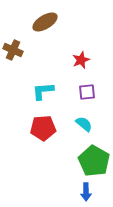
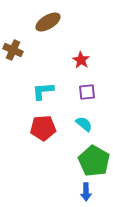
brown ellipse: moved 3 px right
red star: rotated 18 degrees counterclockwise
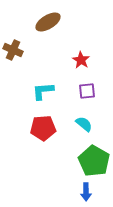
purple square: moved 1 px up
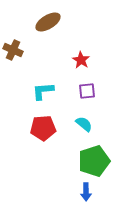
green pentagon: rotated 24 degrees clockwise
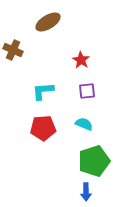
cyan semicircle: rotated 18 degrees counterclockwise
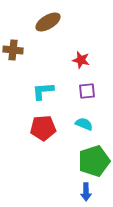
brown cross: rotated 18 degrees counterclockwise
red star: rotated 18 degrees counterclockwise
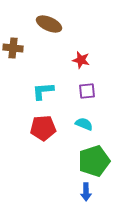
brown ellipse: moved 1 px right, 2 px down; rotated 55 degrees clockwise
brown cross: moved 2 px up
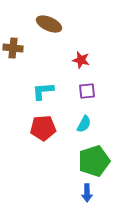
cyan semicircle: rotated 96 degrees clockwise
blue arrow: moved 1 px right, 1 px down
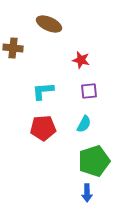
purple square: moved 2 px right
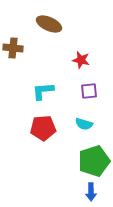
cyan semicircle: rotated 78 degrees clockwise
blue arrow: moved 4 px right, 1 px up
